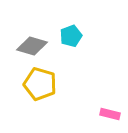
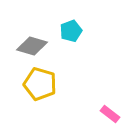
cyan pentagon: moved 5 px up
pink rectangle: rotated 24 degrees clockwise
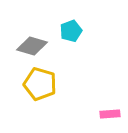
pink rectangle: rotated 42 degrees counterclockwise
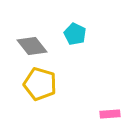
cyan pentagon: moved 4 px right, 3 px down; rotated 25 degrees counterclockwise
gray diamond: rotated 36 degrees clockwise
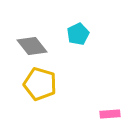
cyan pentagon: moved 3 px right; rotated 20 degrees clockwise
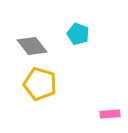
cyan pentagon: rotated 25 degrees counterclockwise
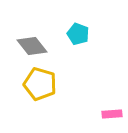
pink rectangle: moved 2 px right
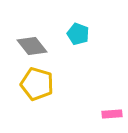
yellow pentagon: moved 3 px left
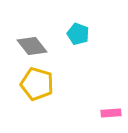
pink rectangle: moved 1 px left, 1 px up
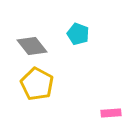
yellow pentagon: rotated 12 degrees clockwise
